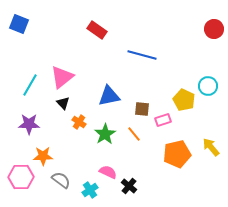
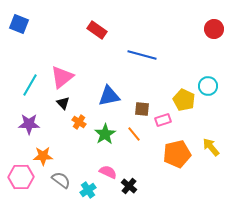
cyan cross: moved 2 px left
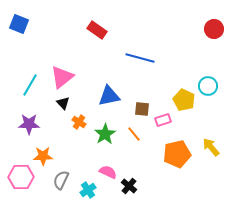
blue line: moved 2 px left, 3 px down
gray semicircle: rotated 102 degrees counterclockwise
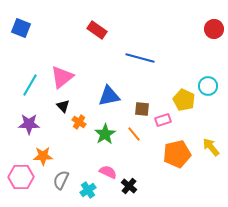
blue square: moved 2 px right, 4 px down
black triangle: moved 3 px down
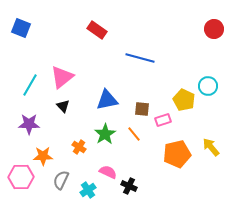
blue triangle: moved 2 px left, 4 px down
orange cross: moved 25 px down
black cross: rotated 14 degrees counterclockwise
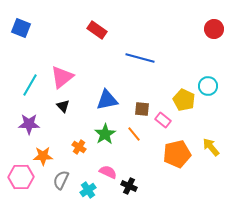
pink rectangle: rotated 56 degrees clockwise
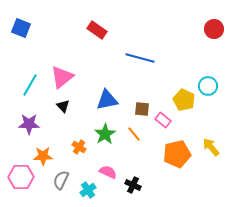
black cross: moved 4 px right, 1 px up
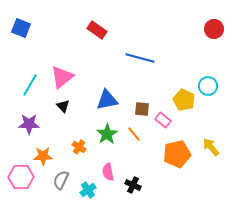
green star: moved 2 px right
pink semicircle: rotated 126 degrees counterclockwise
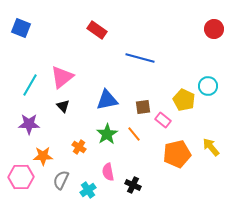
brown square: moved 1 px right, 2 px up; rotated 14 degrees counterclockwise
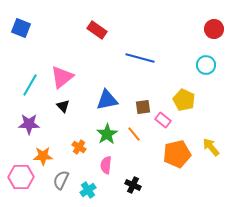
cyan circle: moved 2 px left, 21 px up
pink semicircle: moved 2 px left, 7 px up; rotated 18 degrees clockwise
